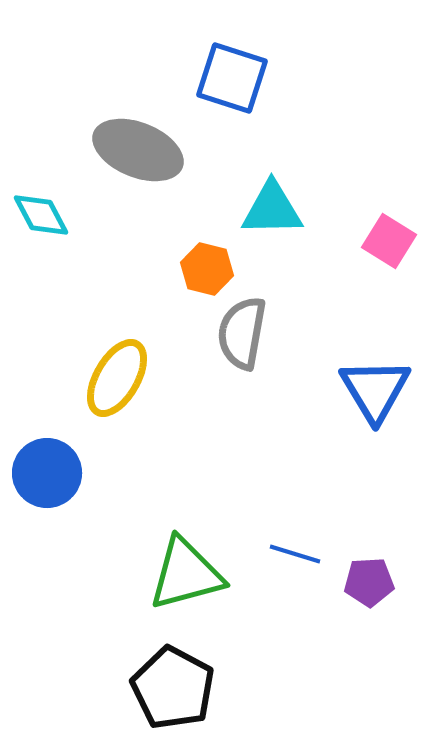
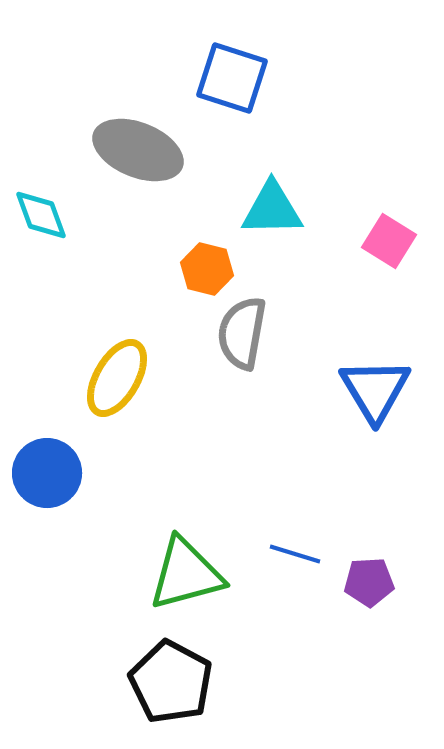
cyan diamond: rotated 8 degrees clockwise
black pentagon: moved 2 px left, 6 px up
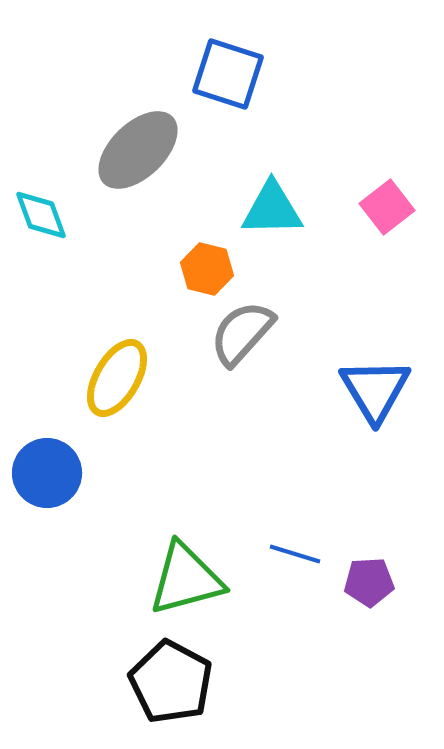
blue square: moved 4 px left, 4 px up
gray ellipse: rotated 66 degrees counterclockwise
pink square: moved 2 px left, 34 px up; rotated 20 degrees clockwise
gray semicircle: rotated 32 degrees clockwise
green triangle: moved 5 px down
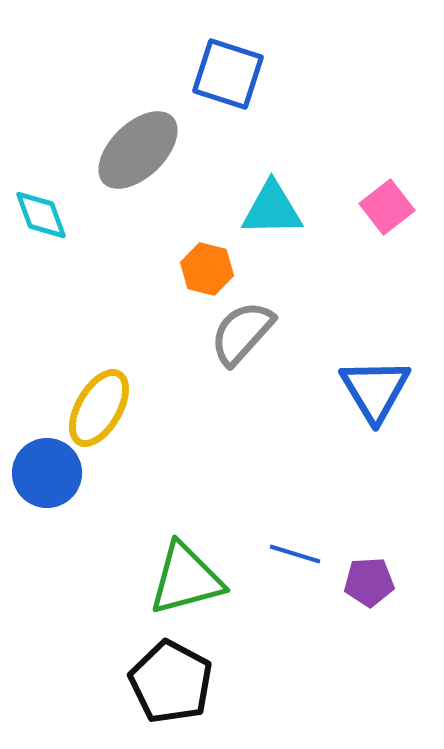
yellow ellipse: moved 18 px left, 30 px down
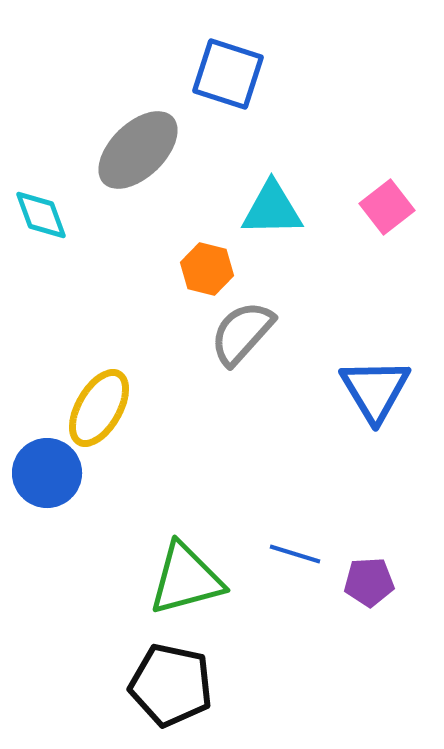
black pentagon: moved 3 px down; rotated 16 degrees counterclockwise
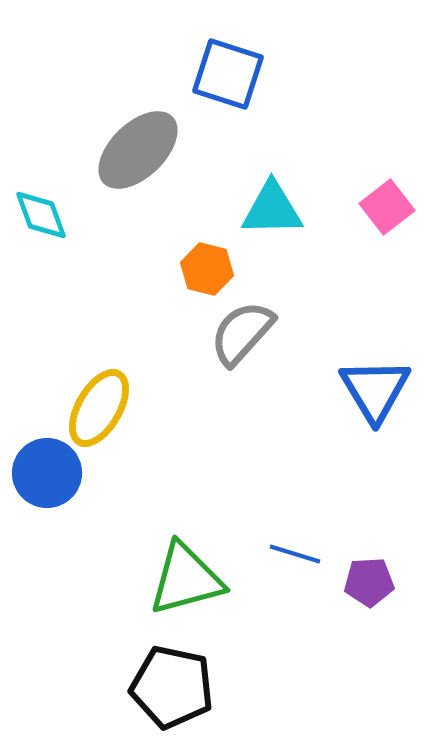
black pentagon: moved 1 px right, 2 px down
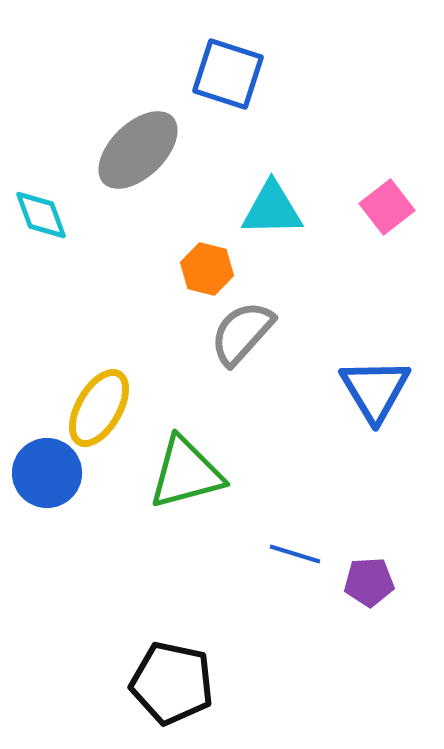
green triangle: moved 106 px up
black pentagon: moved 4 px up
